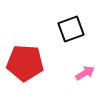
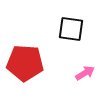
black square: rotated 28 degrees clockwise
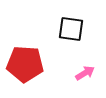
red pentagon: moved 1 px down
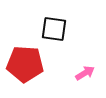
black square: moved 17 px left
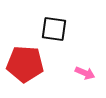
pink arrow: rotated 54 degrees clockwise
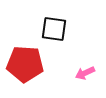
pink arrow: rotated 132 degrees clockwise
